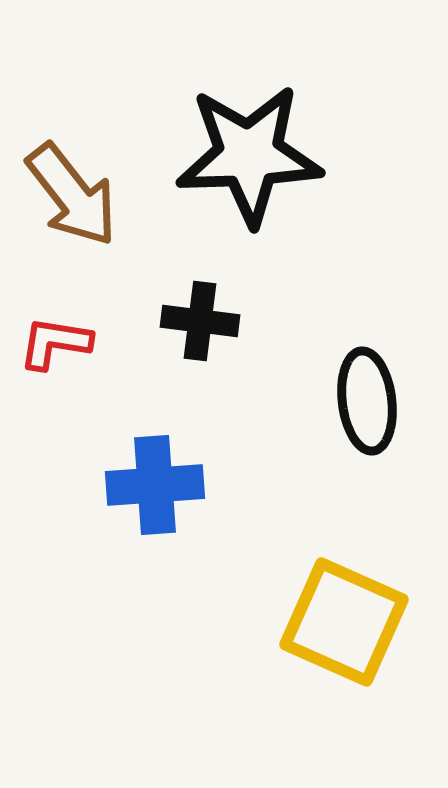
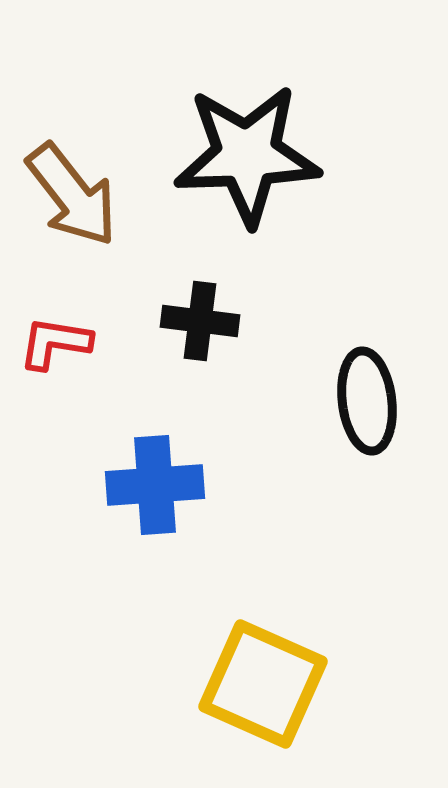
black star: moved 2 px left
yellow square: moved 81 px left, 62 px down
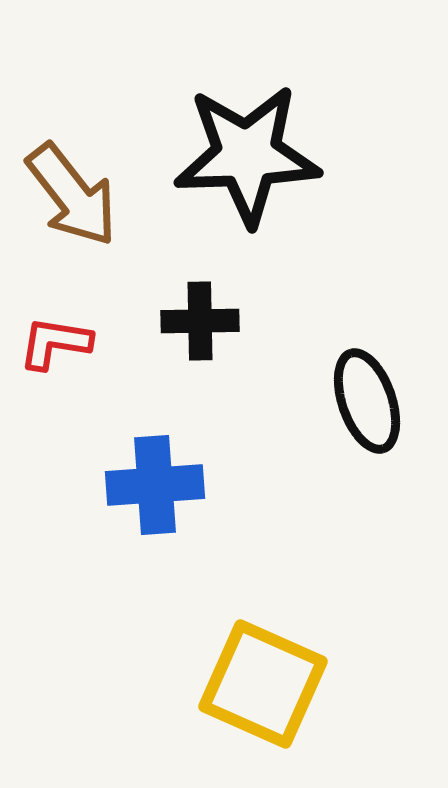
black cross: rotated 8 degrees counterclockwise
black ellipse: rotated 12 degrees counterclockwise
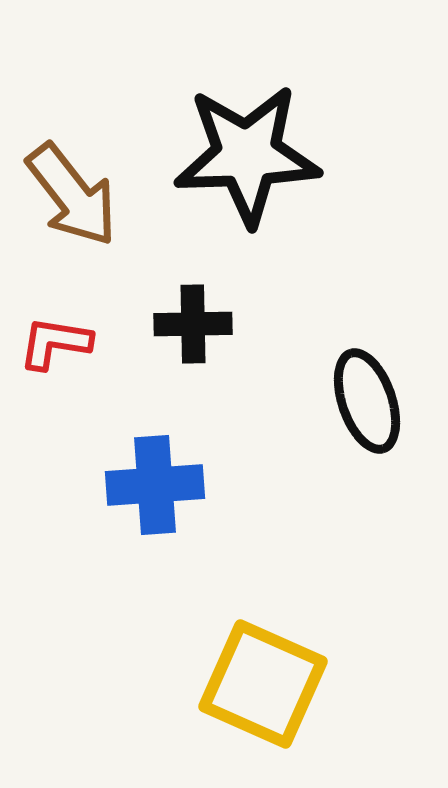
black cross: moved 7 px left, 3 px down
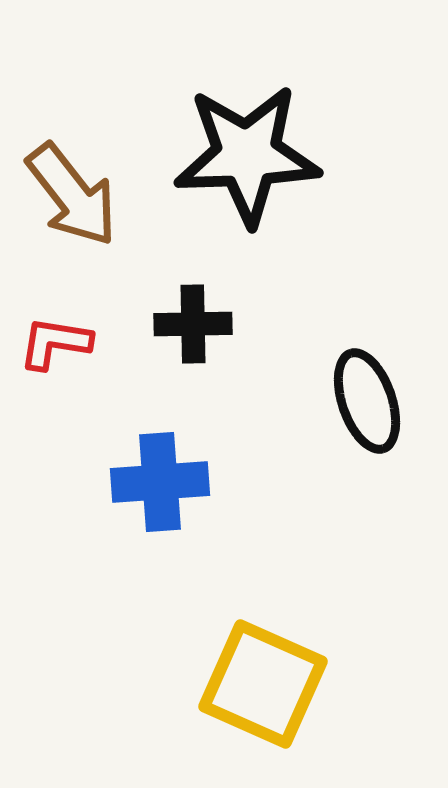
blue cross: moved 5 px right, 3 px up
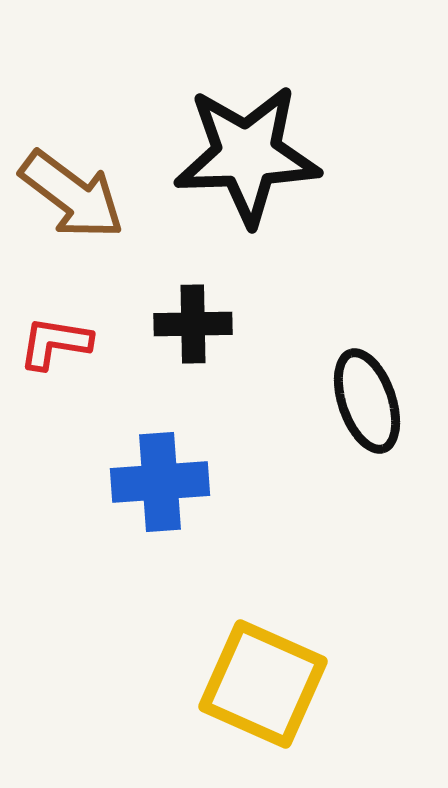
brown arrow: rotated 15 degrees counterclockwise
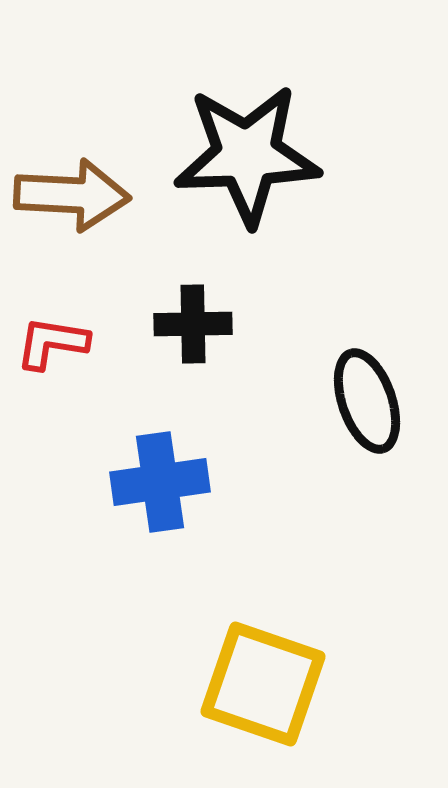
brown arrow: rotated 34 degrees counterclockwise
red L-shape: moved 3 px left
blue cross: rotated 4 degrees counterclockwise
yellow square: rotated 5 degrees counterclockwise
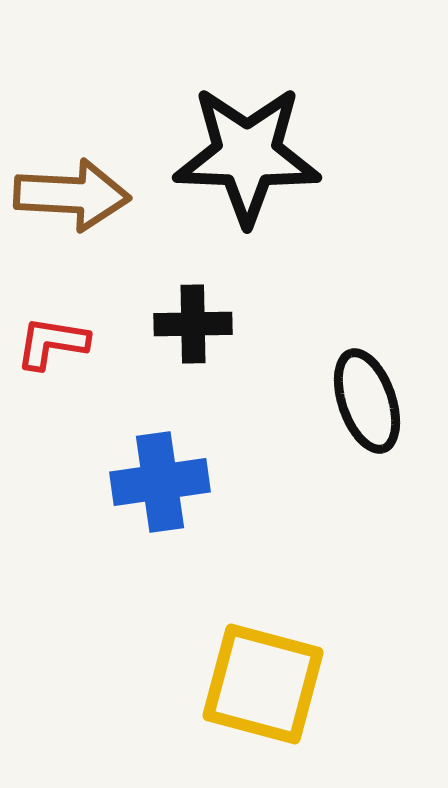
black star: rotated 4 degrees clockwise
yellow square: rotated 4 degrees counterclockwise
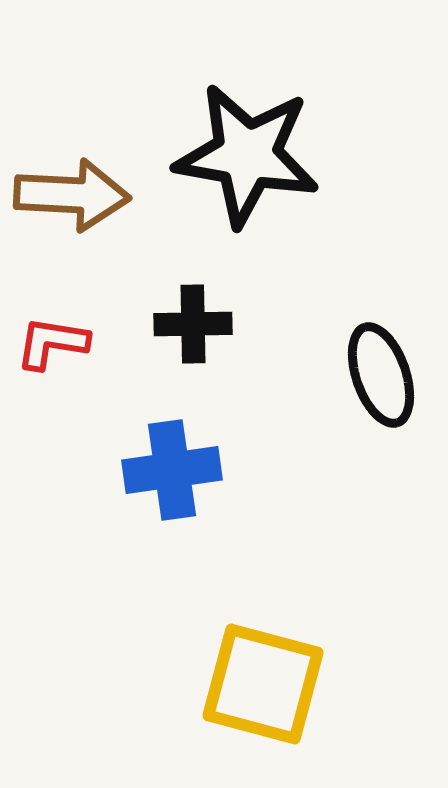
black star: rotated 8 degrees clockwise
black ellipse: moved 14 px right, 26 px up
blue cross: moved 12 px right, 12 px up
